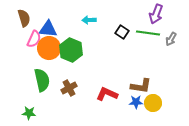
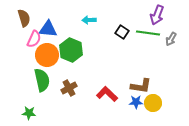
purple arrow: moved 1 px right, 1 px down
orange circle: moved 2 px left, 7 px down
red L-shape: rotated 20 degrees clockwise
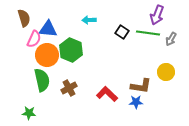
yellow circle: moved 13 px right, 31 px up
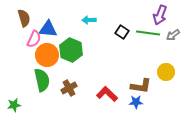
purple arrow: moved 3 px right
gray arrow: moved 2 px right, 4 px up; rotated 24 degrees clockwise
green star: moved 15 px left, 8 px up; rotated 16 degrees counterclockwise
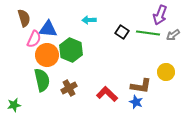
blue star: rotated 24 degrees clockwise
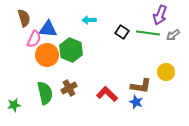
green semicircle: moved 3 px right, 13 px down
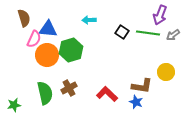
green hexagon: rotated 20 degrees clockwise
brown L-shape: moved 1 px right
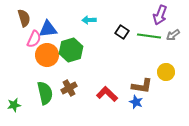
blue triangle: rotated 12 degrees counterclockwise
green line: moved 1 px right, 3 px down
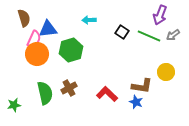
green line: rotated 15 degrees clockwise
orange circle: moved 10 px left, 1 px up
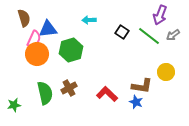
green line: rotated 15 degrees clockwise
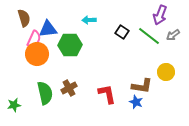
green hexagon: moved 1 px left, 5 px up; rotated 15 degrees clockwise
red L-shape: rotated 35 degrees clockwise
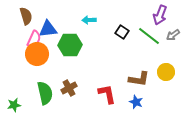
brown semicircle: moved 2 px right, 2 px up
brown L-shape: moved 3 px left, 7 px up
